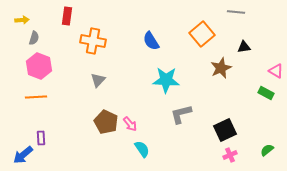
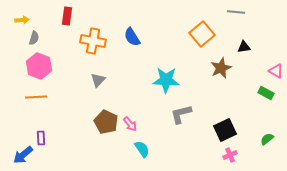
blue semicircle: moved 19 px left, 4 px up
green semicircle: moved 11 px up
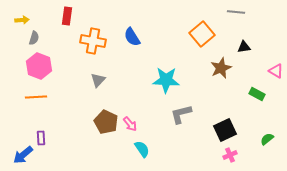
green rectangle: moved 9 px left, 1 px down
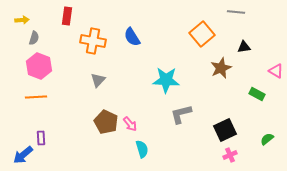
cyan semicircle: rotated 18 degrees clockwise
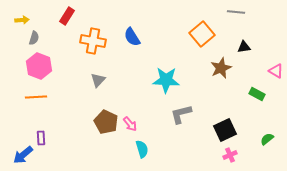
red rectangle: rotated 24 degrees clockwise
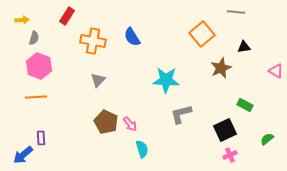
green rectangle: moved 12 px left, 11 px down
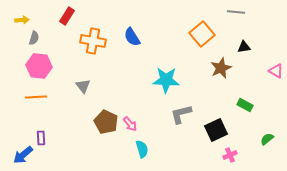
pink hexagon: rotated 15 degrees counterclockwise
gray triangle: moved 15 px left, 6 px down; rotated 21 degrees counterclockwise
black square: moved 9 px left
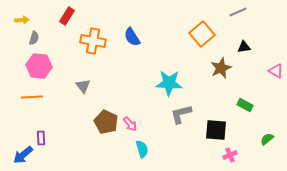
gray line: moved 2 px right; rotated 30 degrees counterclockwise
cyan star: moved 3 px right, 3 px down
orange line: moved 4 px left
black square: rotated 30 degrees clockwise
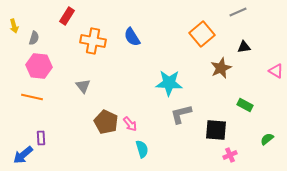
yellow arrow: moved 8 px left, 6 px down; rotated 80 degrees clockwise
orange line: rotated 15 degrees clockwise
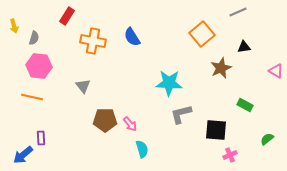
brown pentagon: moved 1 px left, 2 px up; rotated 25 degrees counterclockwise
